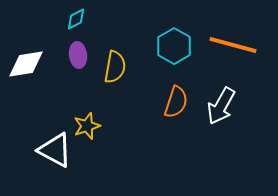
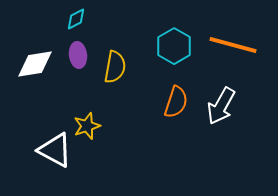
white diamond: moved 9 px right
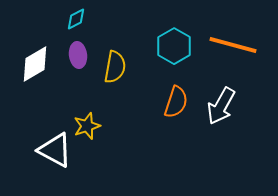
white diamond: rotated 21 degrees counterclockwise
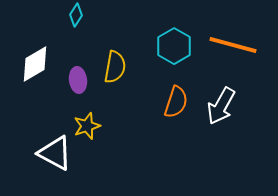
cyan diamond: moved 4 px up; rotated 30 degrees counterclockwise
purple ellipse: moved 25 px down
white triangle: moved 3 px down
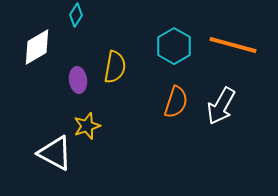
white diamond: moved 2 px right, 17 px up
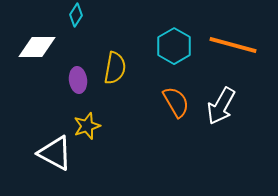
white diamond: rotated 30 degrees clockwise
yellow semicircle: moved 1 px down
orange semicircle: rotated 48 degrees counterclockwise
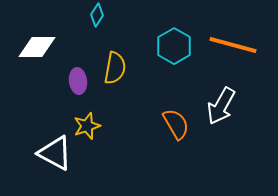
cyan diamond: moved 21 px right
purple ellipse: moved 1 px down
orange semicircle: moved 22 px down
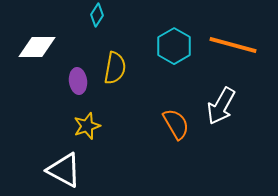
white triangle: moved 9 px right, 17 px down
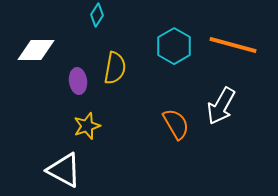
white diamond: moved 1 px left, 3 px down
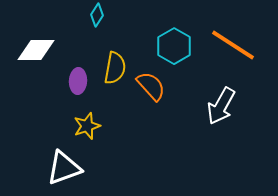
orange line: rotated 18 degrees clockwise
purple ellipse: rotated 10 degrees clockwise
orange semicircle: moved 25 px left, 38 px up; rotated 12 degrees counterclockwise
white triangle: moved 2 px up; rotated 48 degrees counterclockwise
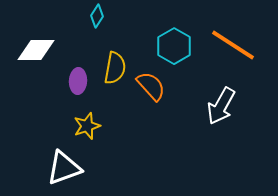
cyan diamond: moved 1 px down
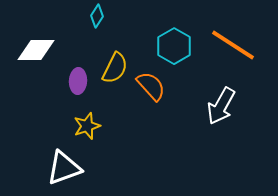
yellow semicircle: rotated 16 degrees clockwise
